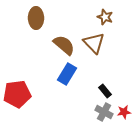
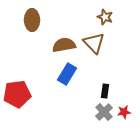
brown ellipse: moved 4 px left, 2 px down
brown semicircle: rotated 50 degrees counterclockwise
black rectangle: rotated 48 degrees clockwise
gray cross: rotated 18 degrees clockwise
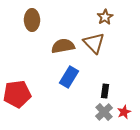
brown star: rotated 21 degrees clockwise
brown semicircle: moved 1 px left, 1 px down
blue rectangle: moved 2 px right, 3 px down
red star: rotated 16 degrees counterclockwise
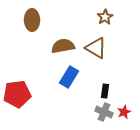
brown triangle: moved 2 px right, 5 px down; rotated 15 degrees counterclockwise
gray cross: rotated 24 degrees counterclockwise
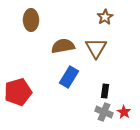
brown ellipse: moved 1 px left
brown triangle: rotated 30 degrees clockwise
red pentagon: moved 1 px right, 2 px up; rotated 8 degrees counterclockwise
red star: rotated 16 degrees counterclockwise
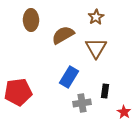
brown star: moved 9 px left
brown semicircle: moved 11 px up; rotated 20 degrees counterclockwise
red pentagon: rotated 8 degrees clockwise
gray cross: moved 22 px left, 9 px up; rotated 30 degrees counterclockwise
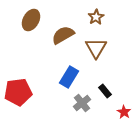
brown ellipse: rotated 30 degrees clockwise
black rectangle: rotated 48 degrees counterclockwise
gray cross: rotated 30 degrees counterclockwise
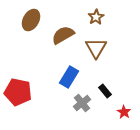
red pentagon: rotated 20 degrees clockwise
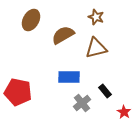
brown star: rotated 21 degrees counterclockwise
brown triangle: rotated 45 degrees clockwise
blue rectangle: rotated 60 degrees clockwise
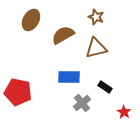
black rectangle: moved 4 px up; rotated 16 degrees counterclockwise
